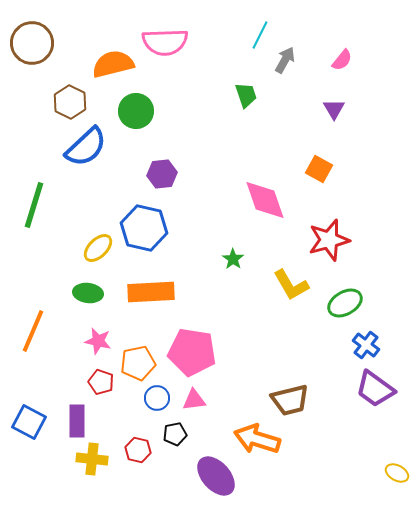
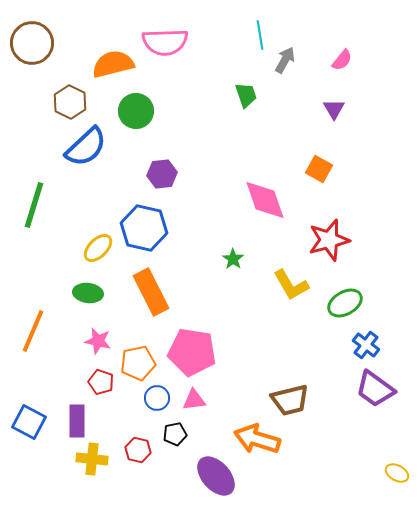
cyan line at (260, 35): rotated 36 degrees counterclockwise
orange rectangle at (151, 292): rotated 66 degrees clockwise
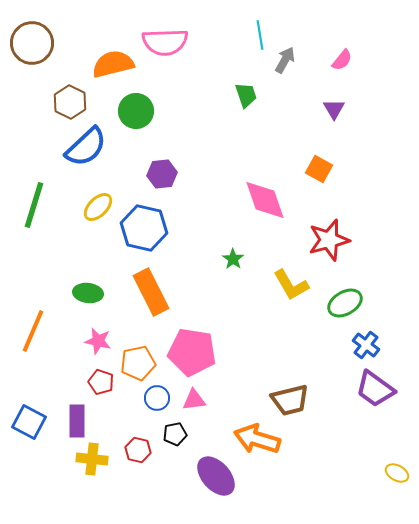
yellow ellipse at (98, 248): moved 41 px up
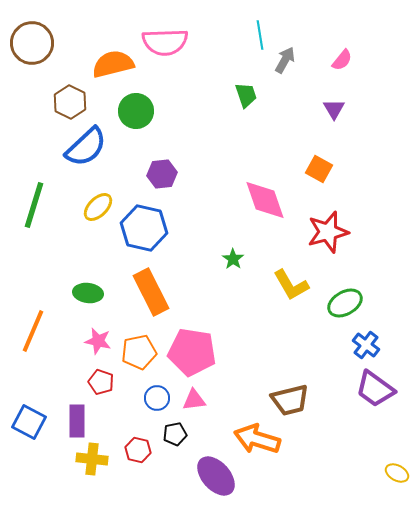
red star at (329, 240): moved 1 px left, 8 px up
orange pentagon at (138, 363): moved 1 px right, 11 px up
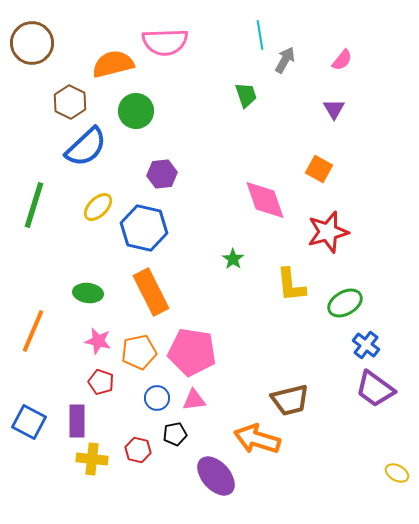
yellow L-shape at (291, 285): rotated 24 degrees clockwise
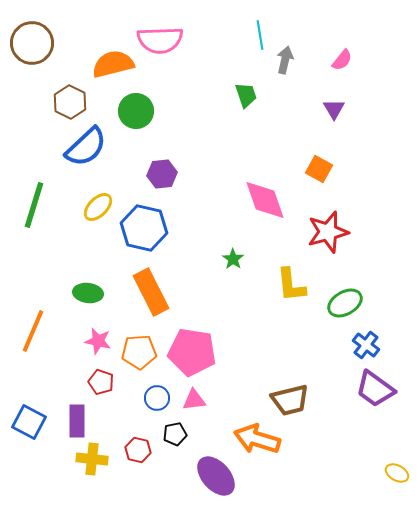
pink semicircle at (165, 42): moved 5 px left, 2 px up
gray arrow at (285, 60): rotated 16 degrees counterclockwise
orange pentagon at (139, 352): rotated 8 degrees clockwise
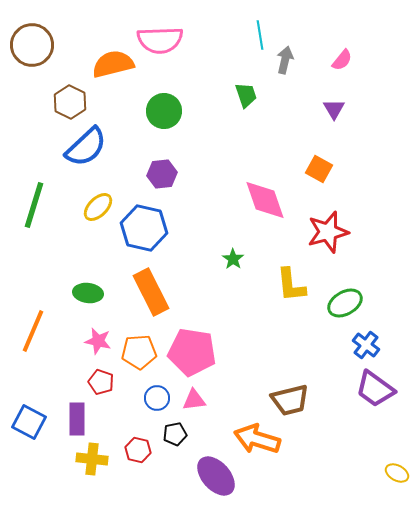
brown circle at (32, 43): moved 2 px down
green circle at (136, 111): moved 28 px right
purple rectangle at (77, 421): moved 2 px up
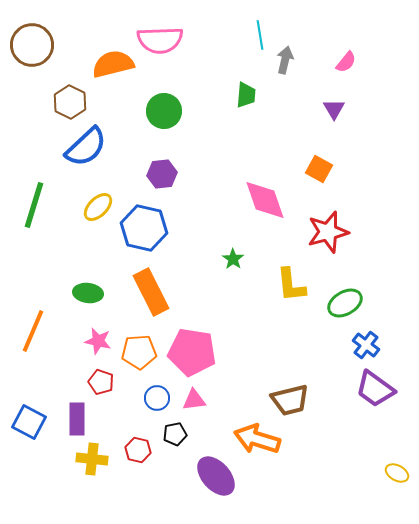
pink semicircle at (342, 60): moved 4 px right, 2 px down
green trapezoid at (246, 95): rotated 24 degrees clockwise
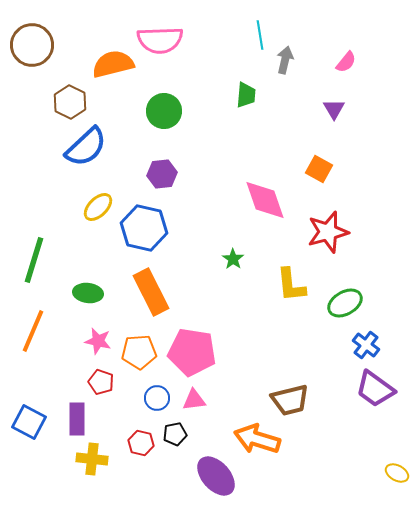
green line at (34, 205): moved 55 px down
red hexagon at (138, 450): moved 3 px right, 7 px up
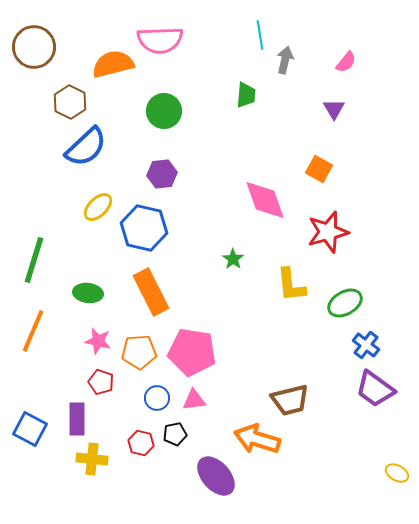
brown circle at (32, 45): moved 2 px right, 2 px down
blue square at (29, 422): moved 1 px right, 7 px down
